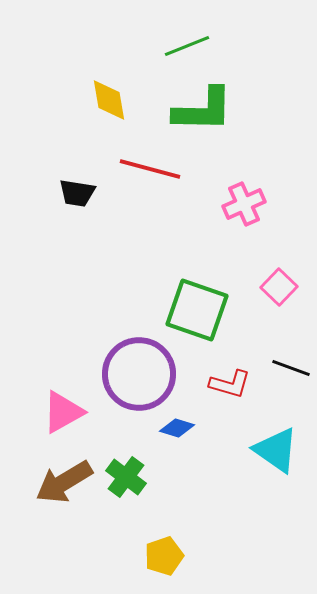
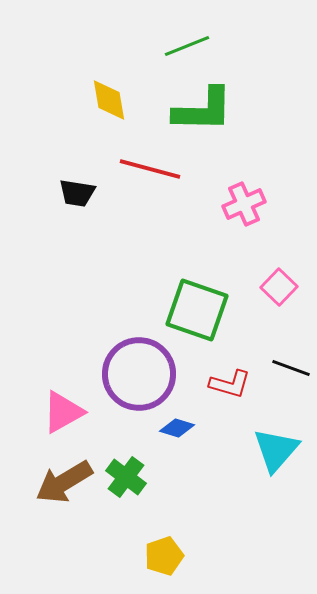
cyan triangle: rotated 36 degrees clockwise
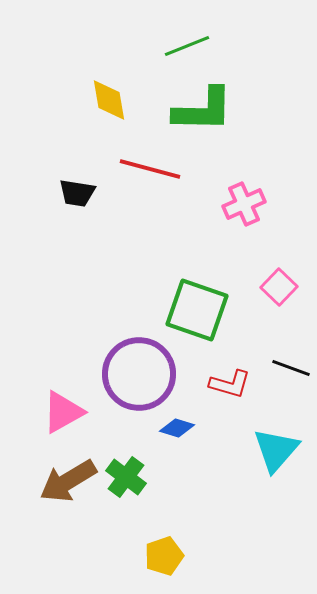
brown arrow: moved 4 px right, 1 px up
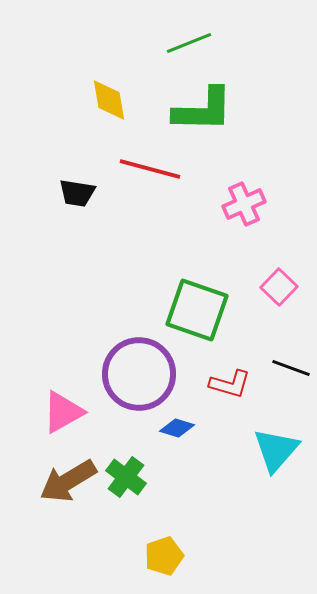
green line: moved 2 px right, 3 px up
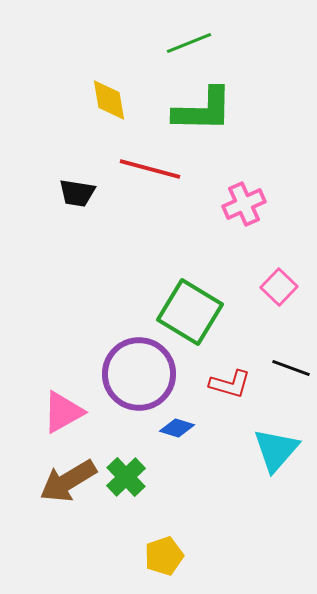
green square: moved 7 px left, 2 px down; rotated 12 degrees clockwise
green cross: rotated 9 degrees clockwise
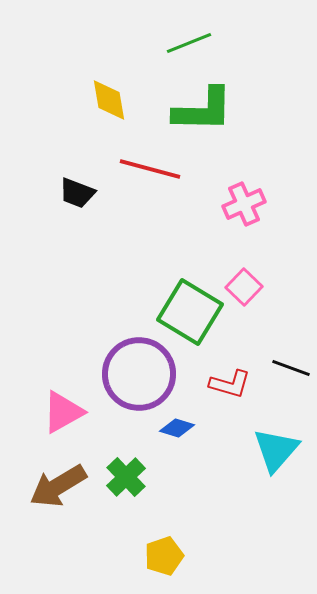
black trapezoid: rotated 12 degrees clockwise
pink square: moved 35 px left
brown arrow: moved 10 px left, 5 px down
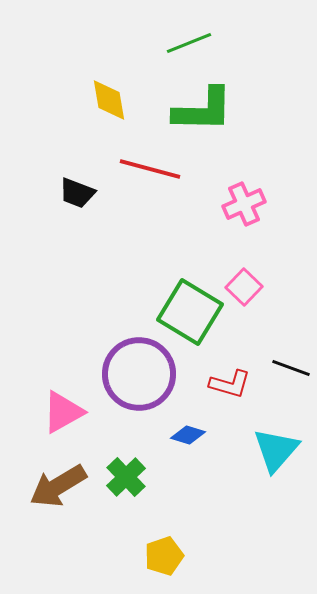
blue diamond: moved 11 px right, 7 px down
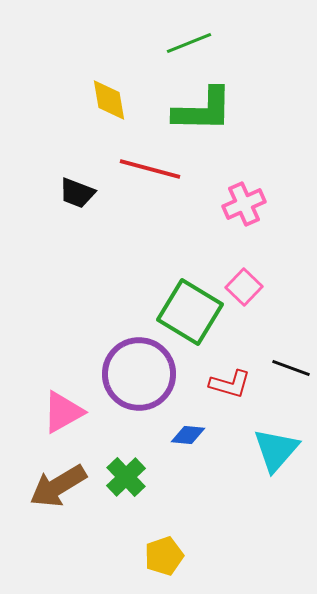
blue diamond: rotated 12 degrees counterclockwise
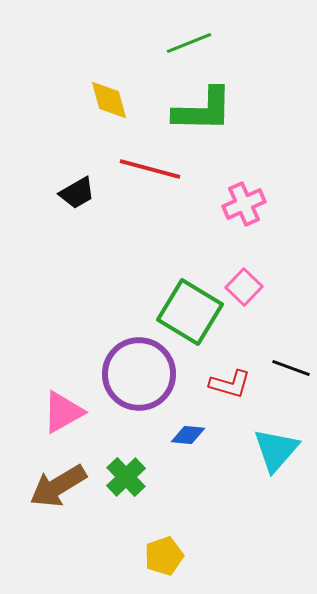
yellow diamond: rotated 6 degrees counterclockwise
black trapezoid: rotated 51 degrees counterclockwise
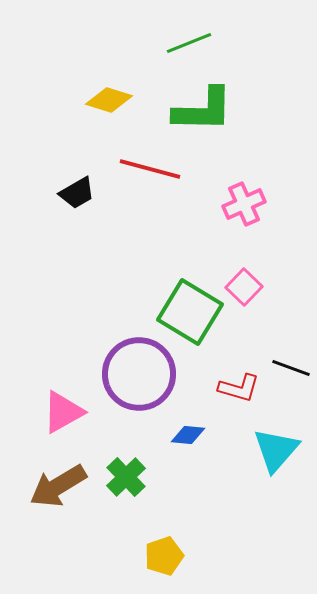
yellow diamond: rotated 57 degrees counterclockwise
red L-shape: moved 9 px right, 4 px down
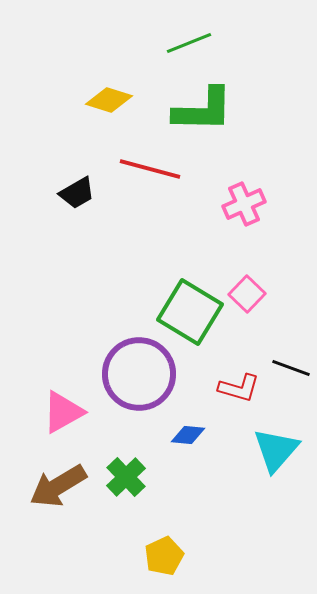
pink square: moved 3 px right, 7 px down
yellow pentagon: rotated 6 degrees counterclockwise
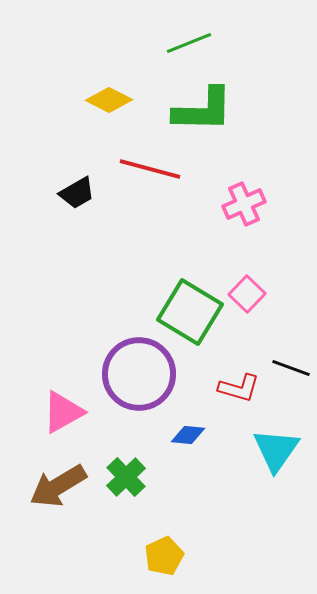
yellow diamond: rotated 9 degrees clockwise
cyan triangle: rotated 6 degrees counterclockwise
